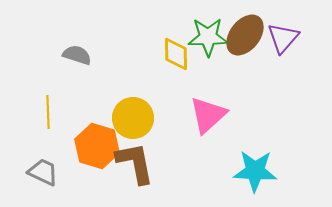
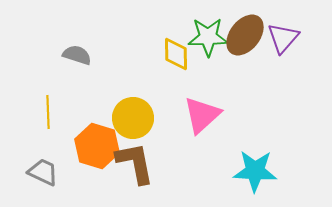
pink triangle: moved 6 px left
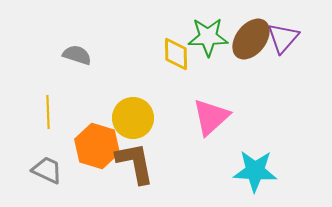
brown ellipse: moved 6 px right, 4 px down
pink triangle: moved 9 px right, 2 px down
gray trapezoid: moved 4 px right, 2 px up
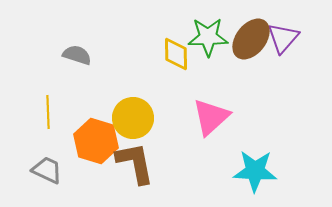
orange hexagon: moved 1 px left, 5 px up
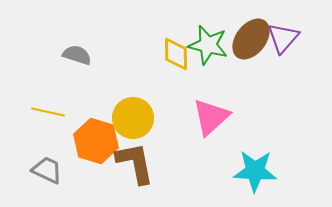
green star: moved 8 px down; rotated 15 degrees clockwise
yellow line: rotated 76 degrees counterclockwise
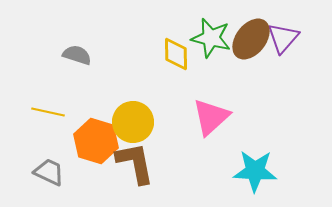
green star: moved 3 px right, 7 px up
yellow circle: moved 4 px down
gray trapezoid: moved 2 px right, 2 px down
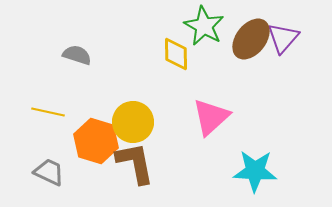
green star: moved 7 px left, 12 px up; rotated 15 degrees clockwise
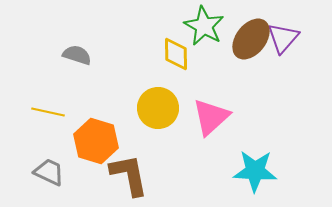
yellow circle: moved 25 px right, 14 px up
brown L-shape: moved 6 px left, 12 px down
